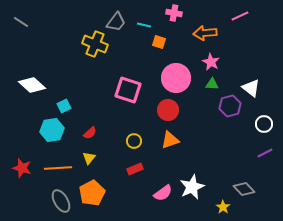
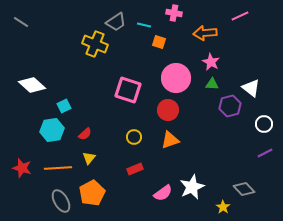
gray trapezoid: rotated 20 degrees clockwise
red semicircle: moved 5 px left, 1 px down
yellow circle: moved 4 px up
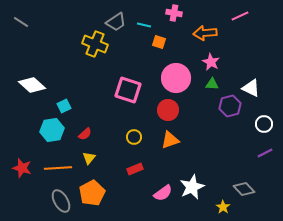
white triangle: rotated 12 degrees counterclockwise
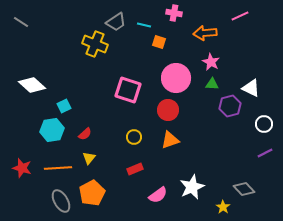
pink semicircle: moved 5 px left, 2 px down
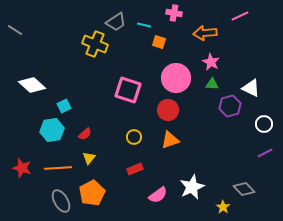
gray line: moved 6 px left, 8 px down
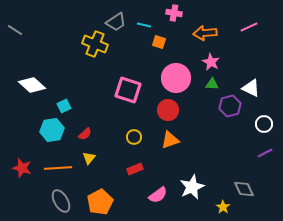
pink line: moved 9 px right, 11 px down
gray diamond: rotated 20 degrees clockwise
orange pentagon: moved 8 px right, 9 px down
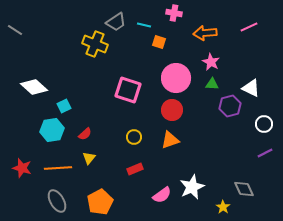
white diamond: moved 2 px right, 2 px down
red circle: moved 4 px right
pink semicircle: moved 4 px right
gray ellipse: moved 4 px left
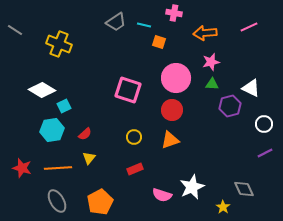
yellow cross: moved 36 px left
pink star: rotated 30 degrees clockwise
white diamond: moved 8 px right, 3 px down; rotated 12 degrees counterclockwise
pink semicircle: rotated 54 degrees clockwise
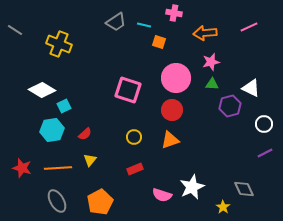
yellow triangle: moved 1 px right, 2 px down
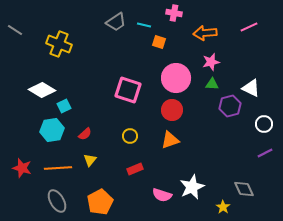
yellow circle: moved 4 px left, 1 px up
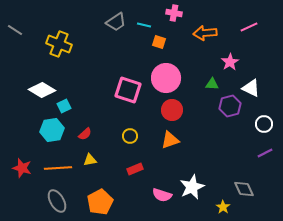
pink star: moved 19 px right; rotated 18 degrees counterclockwise
pink circle: moved 10 px left
yellow triangle: rotated 40 degrees clockwise
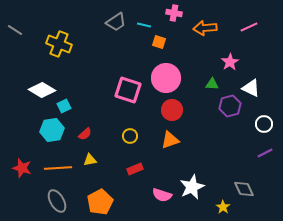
orange arrow: moved 5 px up
